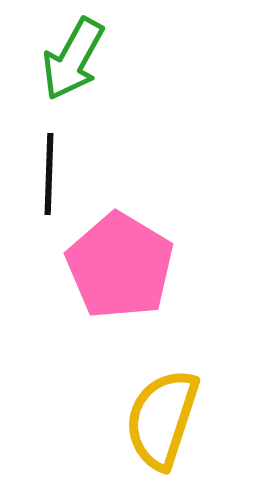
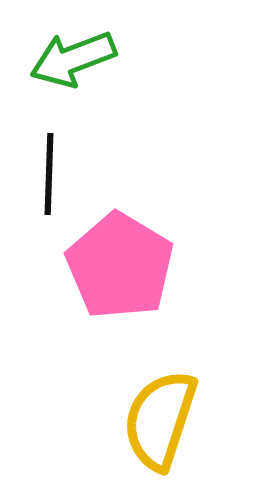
green arrow: rotated 40 degrees clockwise
yellow semicircle: moved 2 px left, 1 px down
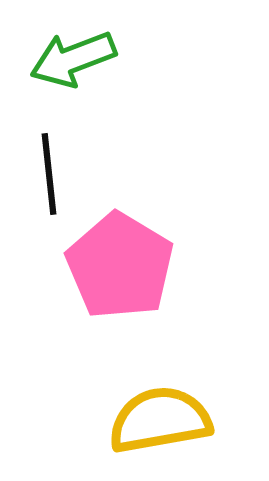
black line: rotated 8 degrees counterclockwise
yellow semicircle: rotated 62 degrees clockwise
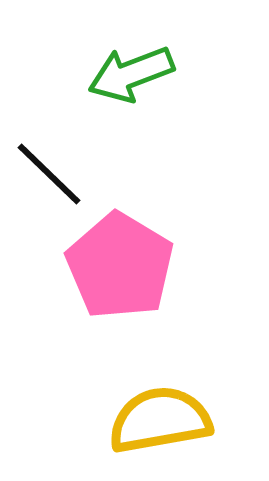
green arrow: moved 58 px right, 15 px down
black line: rotated 40 degrees counterclockwise
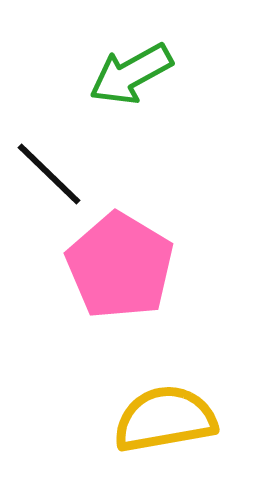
green arrow: rotated 8 degrees counterclockwise
yellow semicircle: moved 5 px right, 1 px up
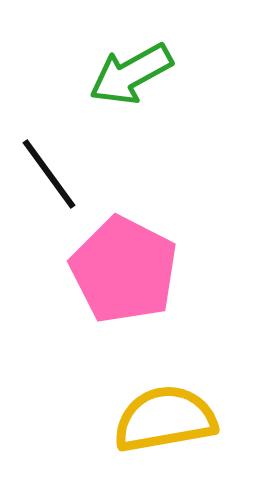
black line: rotated 10 degrees clockwise
pink pentagon: moved 4 px right, 4 px down; rotated 4 degrees counterclockwise
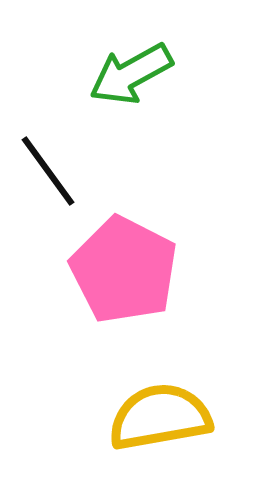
black line: moved 1 px left, 3 px up
yellow semicircle: moved 5 px left, 2 px up
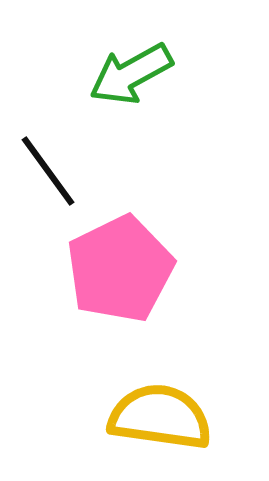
pink pentagon: moved 4 px left, 1 px up; rotated 19 degrees clockwise
yellow semicircle: rotated 18 degrees clockwise
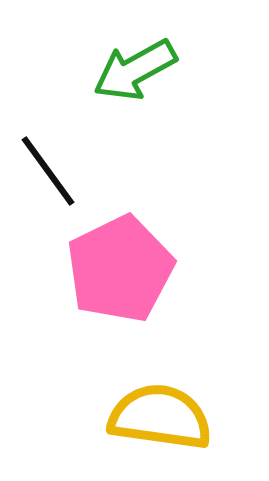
green arrow: moved 4 px right, 4 px up
